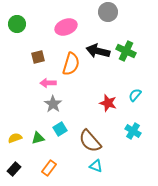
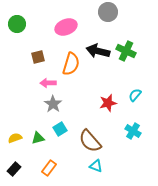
red star: rotated 30 degrees counterclockwise
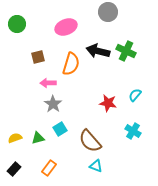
red star: rotated 24 degrees clockwise
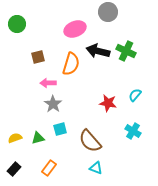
pink ellipse: moved 9 px right, 2 px down
cyan square: rotated 16 degrees clockwise
cyan triangle: moved 2 px down
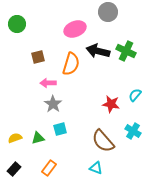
red star: moved 3 px right, 1 px down
brown semicircle: moved 13 px right
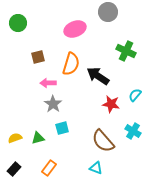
green circle: moved 1 px right, 1 px up
black arrow: moved 25 px down; rotated 20 degrees clockwise
cyan square: moved 2 px right, 1 px up
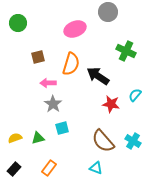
cyan cross: moved 10 px down
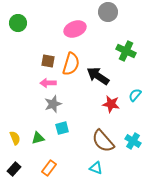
brown square: moved 10 px right, 4 px down; rotated 24 degrees clockwise
gray star: rotated 18 degrees clockwise
yellow semicircle: rotated 88 degrees clockwise
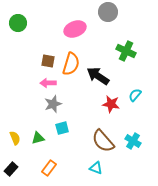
black rectangle: moved 3 px left
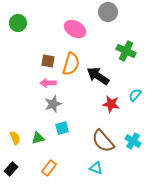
pink ellipse: rotated 50 degrees clockwise
